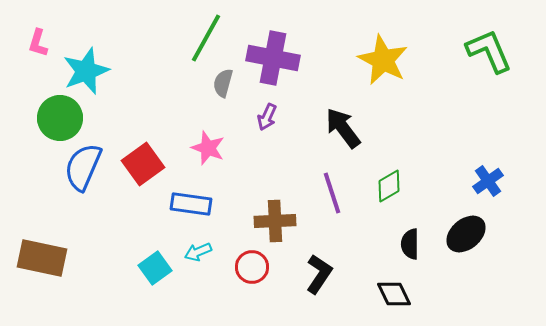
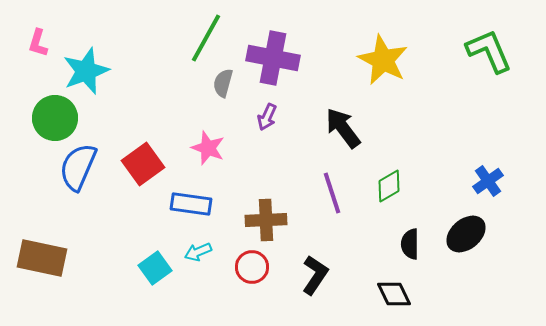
green circle: moved 5 px left
blue semicircle: moved 5 px left
brown cross: moved 9 px left, 1 px up
black L-shape: moved 4 px left, 1 px down
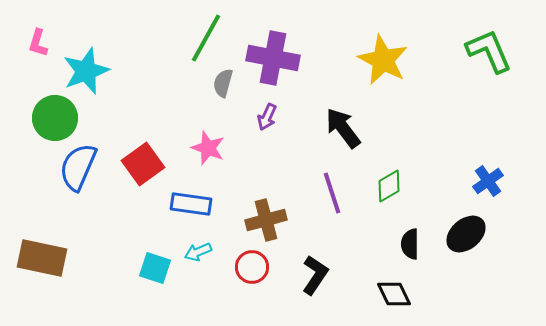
brown cross: rotated 12 degrees counterclockwise
cyan square: rotated 36 degrees counterclockwise
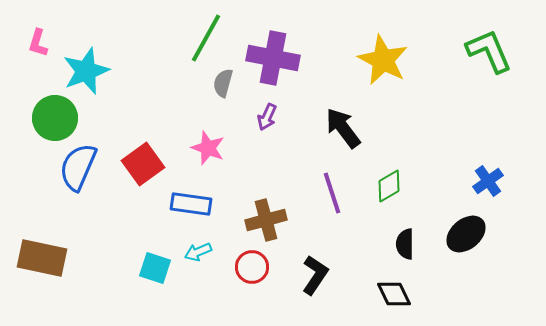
black semicircle: moved 5 px left
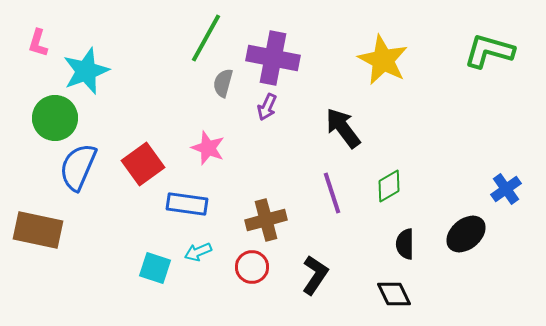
green L-shape: rotated 51 degrees counterclockwise
purple arrow: moved 10 px up
blue cross: moved 18 px right, 8 px down
blue rectangle: moved 4 px left
brown rectangle: moved 4 px left, 28 px up
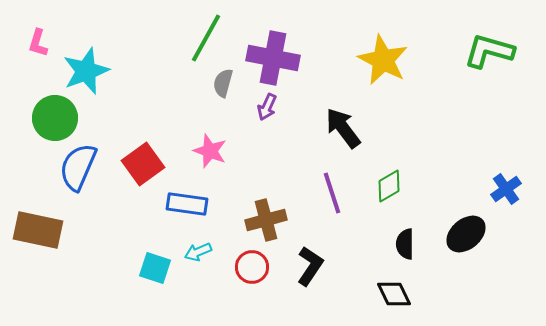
pink star: moved 2 px right, 3 px down
black L-shape: moved 5 px left, 9 px up
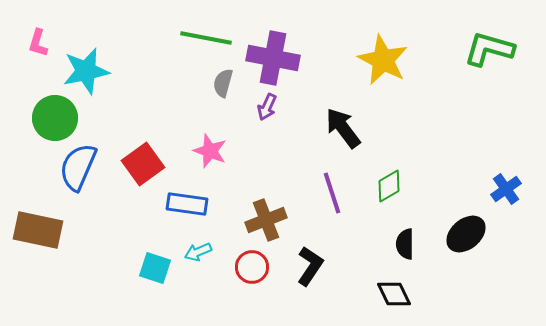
green line: rotated 72 degrees clockwise
green L-shape: moved 2 px up
cyan star: rotated 9 degrees clockwise
brown cross: rotated 6 degrees counterclockwise
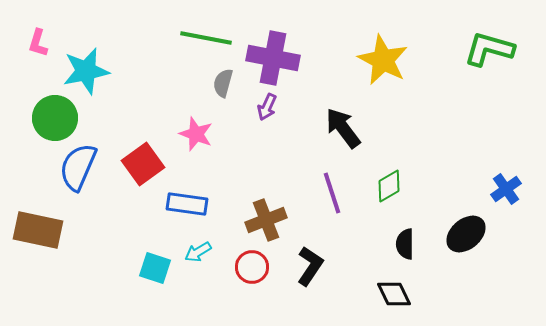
pink star: moved 14 px left, 17 px up
cyan arrow: rotated 8 degrees counterclockwise
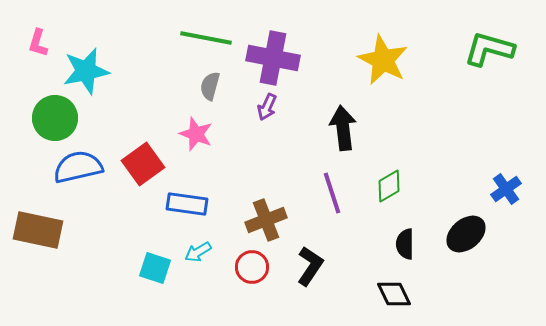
gray semicircle: moved 13 px left, 3 px down
black arrow: rotated 30 degrees clockwise
blue semicircle: rotated 54 degrees clockwise
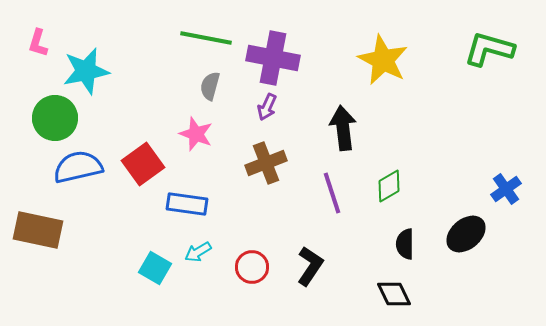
brown cross: moved 57 px up
cyan square: rotated 12 degrees clockwise
